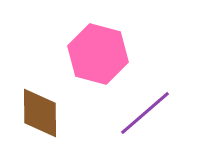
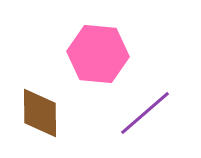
pink hexagon: rotated 10 degrees counterclockwise
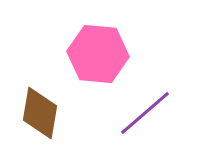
brown diamond: rotated 10 degrees clockwise
